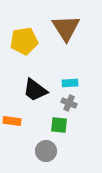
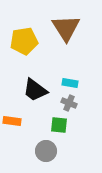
cyan rectangle: rotated 14 degrees clockwise
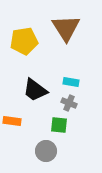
cyan rectangle: moved 1 px right, 1 px up
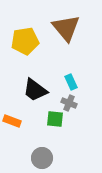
brown triangle: rotated 8 degrees counterclockwise
yellow pentagon: moved 1 px right
cyan rectangle: rotated 56 degrees clockwise
orange rectangle: rotated 12 degrees clockwise
green square: moved 4 px left, 6 px up
gray circle: moved 4 px left, 7 px down
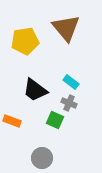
cyan rectangle: rotated 28 degrees counterclockwise
green square: moved 1 px down; rotated 18 degrees clockwise
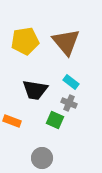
brown triangle: moved 14 px down
black trapezoid: rotated 28 degrees counterclockwise
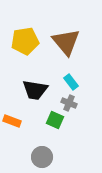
cyan rectangle: rotated 14 degrees clockwise
gray circle: moved 1 px up
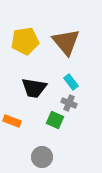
black trapezoid: moved 1 px left, 2 px up
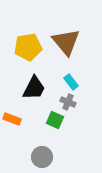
yellow pentagon: moved 3 px right, 6 px down
black trapezoid: rotated 72 degrees counterclockwise
gray cross: moved 1 px left, 1 px up
orange rectangle: moved 2 px up
